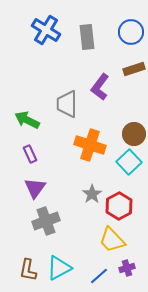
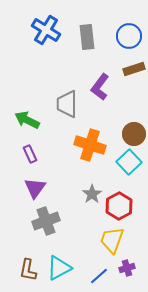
blue circle: moved 2 px left, 4 px down
yellow trapezoid: rotated 64 degrees clockwise
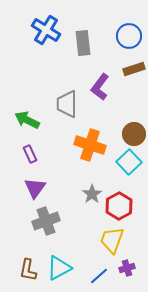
gray rectangle: moved 4 px left, 6 px down
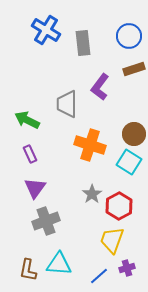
cyan square: rotated 15 degrees counterclockwise
cyan triangle: moved 4 px up; rotated 32 degrees clockwise
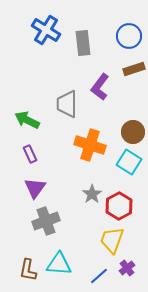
brown circle: moved 1 px left, 2 px up
purple cross: rotated 21 degrees counterclockwise
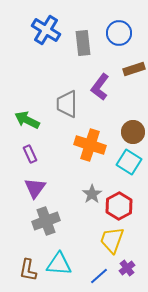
blue circle: moved 10 px left, 3 px up
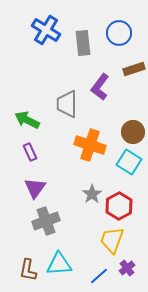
purple rectangle: moved 2 px up
cyan triangle: rotated 8 degrees counterclockwise
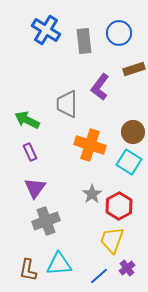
gray rectangle: moved 1 px right, 2 px up
